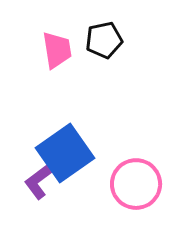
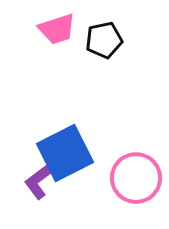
pink trapezoid: moved 21 px up; rotated 81 degrees clockwise
blue square: rotated 8 degrees clockwise
pink circle: moved 6 px up
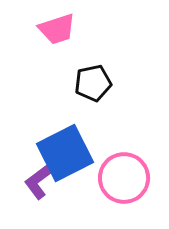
black pentagon: moved 11 px left, 43 px down
pink circle: moved 12 px left
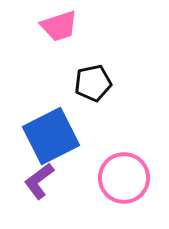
pink trapezoid: moved 2 px right, 3 px up
blue square: moved 14 px left, 17 px up
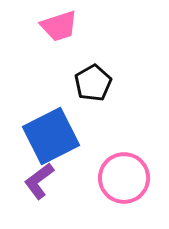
black pentagon: rotated 18 degrees counterclockwise
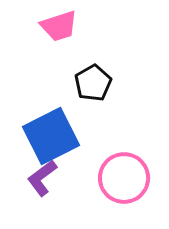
purple L-shape: moved 3 px right, 3 px up
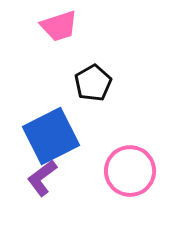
pink circle: moved 6 px right, 7 px up
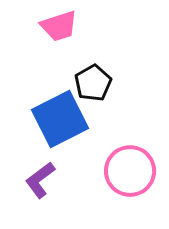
blue square: moved 9 px right, 17 px up
purple L-shape: moved 2 px left, 2 px down
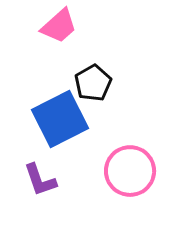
pink trapezoid: rotated 24 degrees counterclockwise
purple L-shape: rotated 72 degrees counterclockwise
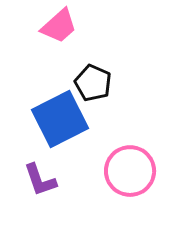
black pentagon: rotated 18 degrees counterclockwise
